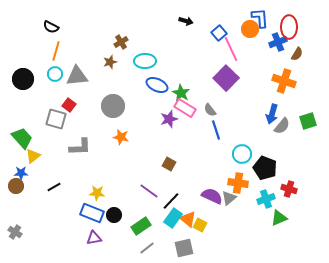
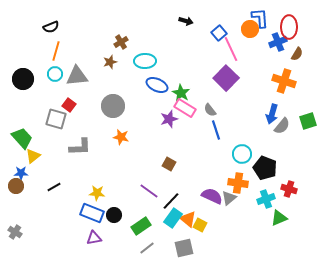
black semicircle at (51, 27): rotated 49 degrees counterclockwise
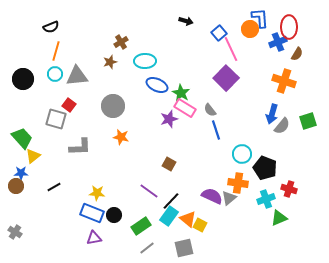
cyan rectangle at (173, 218): moved 4 px left, 2 px up
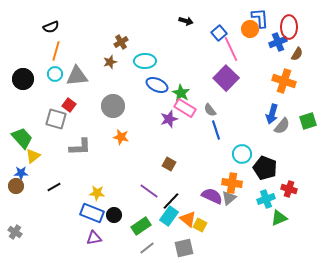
orange cross at (238, 183): moved 6 px left
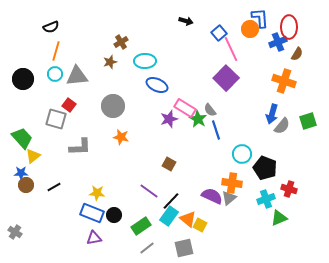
green star at (181, 93): moved 17 px right, 26 px down
brown circle at (16, 186): moved 10 px right, 1 px up
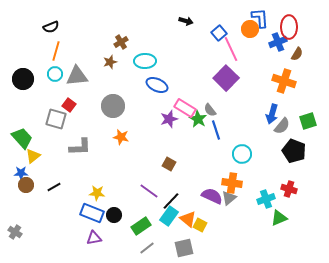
black pentagon at (265, 168): moved 29 px right, 17 px up
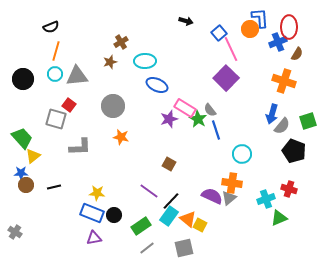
black line at (54, 187): rotated 16 degrees clockwise
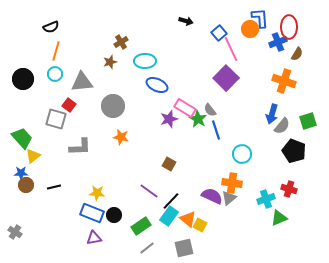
gray triangle at (77, 76): moved 5 px right, 6 px down
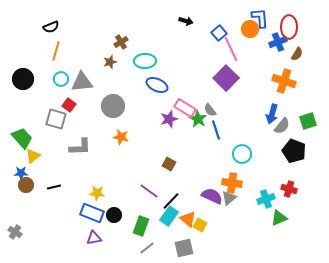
cyan circle at (55, 74): moved 6 px right, 5 px down
green rectangle at (141, 226): rotated 36 degrees counterclockwise
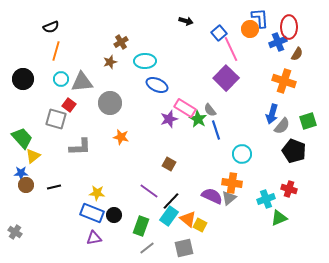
gray circle at (113, 106): moved 3 px left, 3 px up
